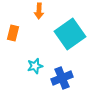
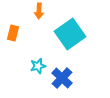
cyan star: moved 3 px right
blue cross: rotated 25 degrees counterclockwise
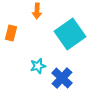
orange arrow: moved 2 px left
orange rectangle: moved 2 px left
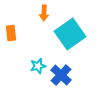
orange arrow: moved 7 px right, 2 px down
orange rectangle: rotated 21 degrees counterclockwise
blue cross: moved 1 px left, 3 px up
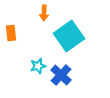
cyan square: moved 1 px left, 2 px down
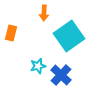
orange rectangle: rotated 21 degrees clockwise
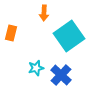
cyan star: moved 2 px left, 2 px down
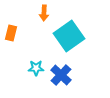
cyan star: rotated 14 degrees clockwise
